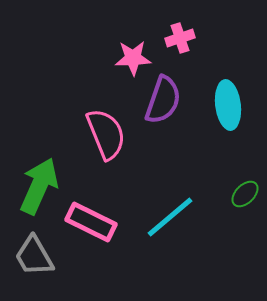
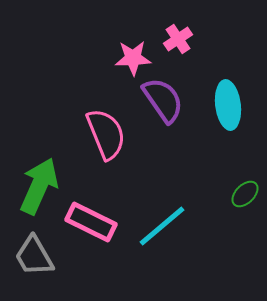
pink cross: moved 2 px left, 1 px down; rotated 16 degrees counterclockwise
purple semicircle: rotated 54 degrees counterclockwise
cyan line: moved 8 px left, 9 px down
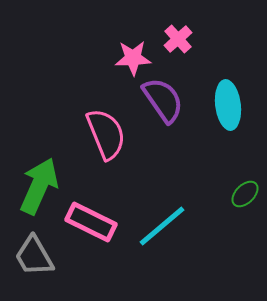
pink cross: rotated 8 degrees counterclockwise
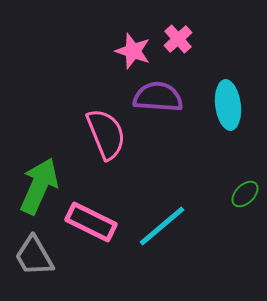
pink star: moved 7 px up; rotated 21 degrees clockwise
purple semicircle: moved 5 px left, 3 px up; rotated 51 degrees counterclockwise
